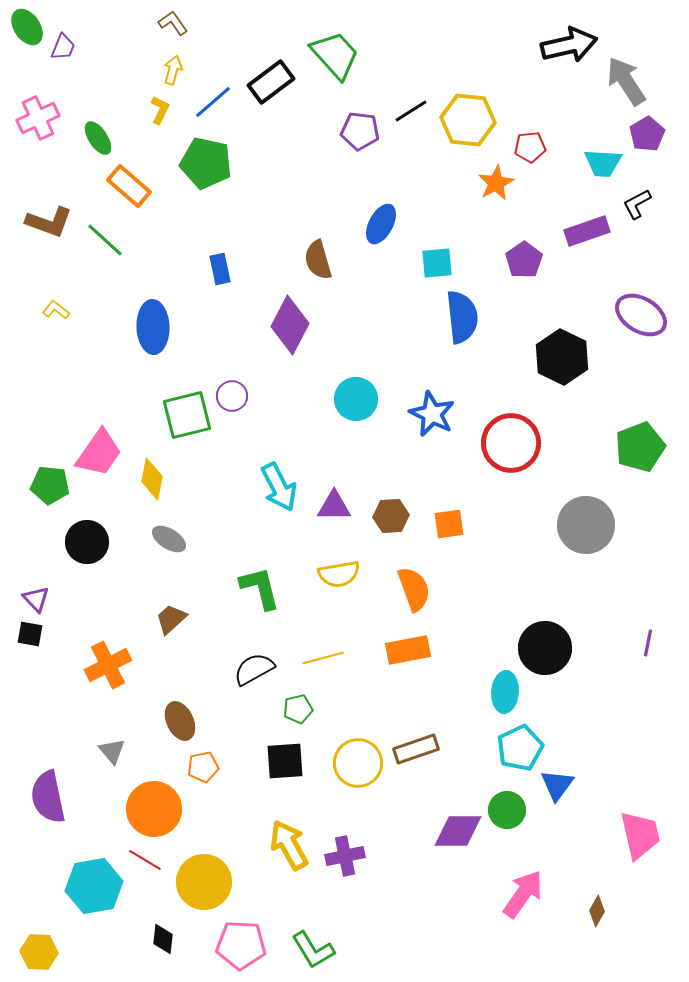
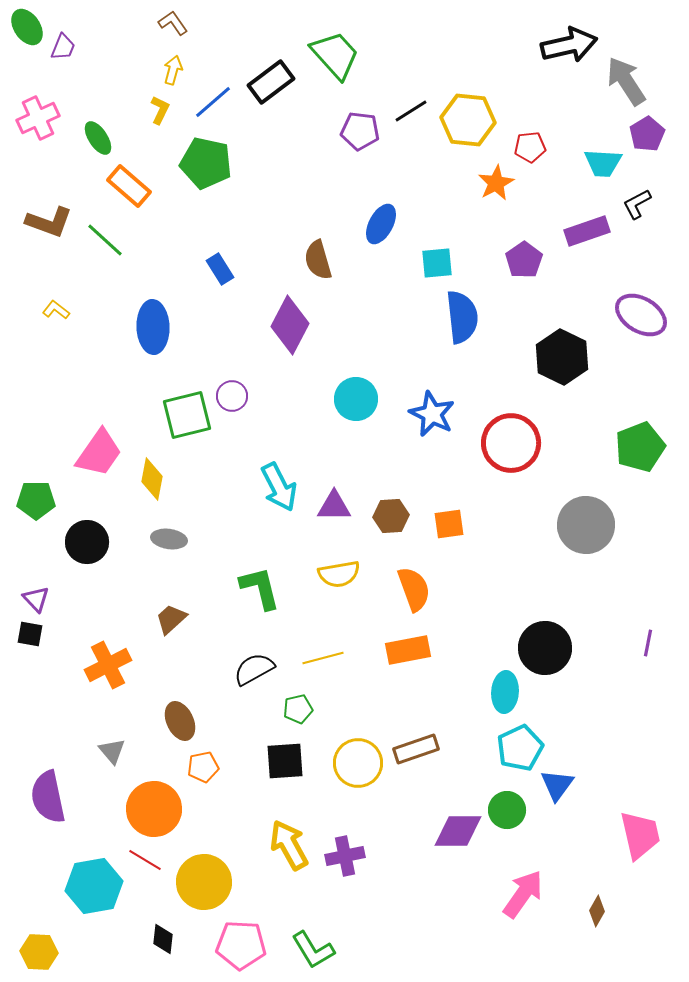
blue rectangle at (220, 269): rotated 20 degrees counterclockwise
green pentagon at (50, 485): moved 14 px left, 15 px down; rotated 6 degrees counterclockwise
gray ellipse at (169, 539): rotated 24 degrees counterclockwise
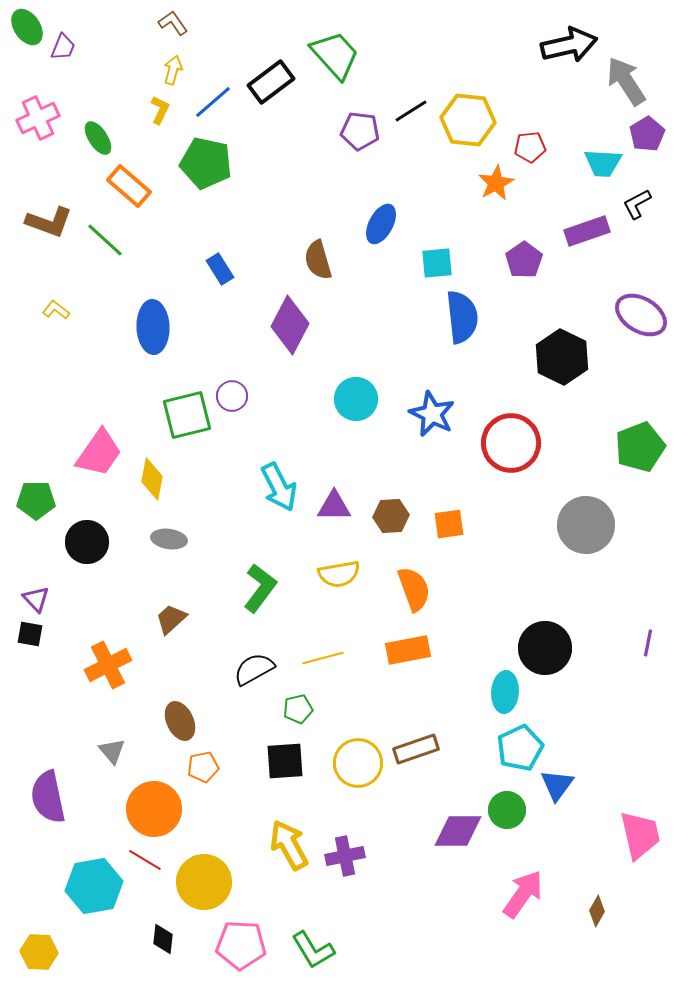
green L-shape at (260, 588): rotated 51 degrees clockwise
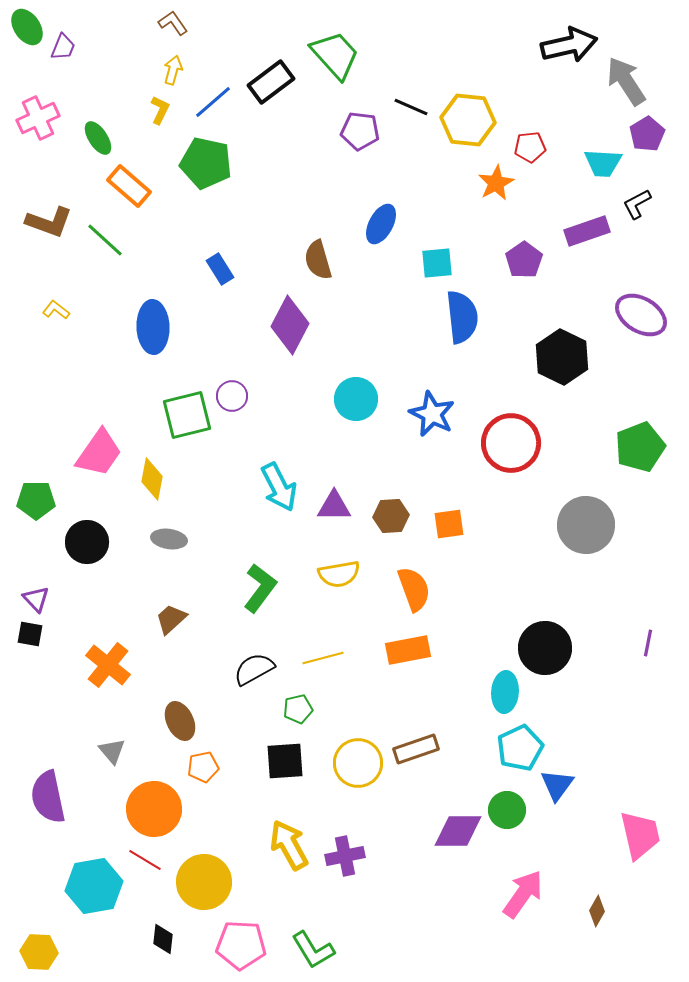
black line at (411, 111): moved 4 px up; rotated 56 degrees clockwise
orange cross at (108, 665): rotated 24 degrees counterclockwise
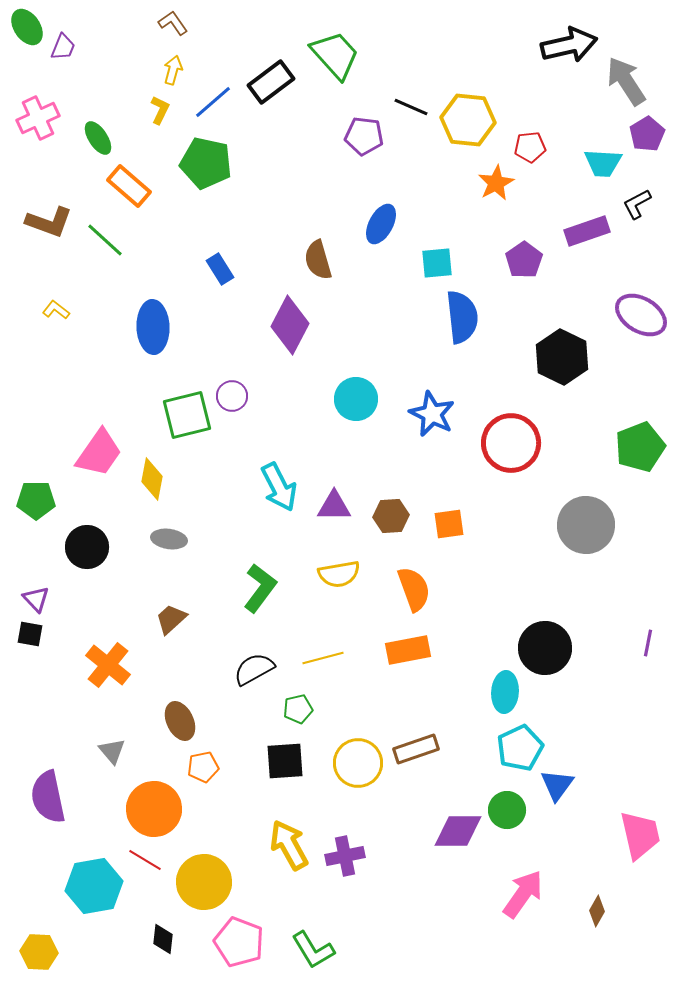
purple pentagon at (360, 131): moved 4 px right, 5 px down
black circle at (87, 542): moved 5 px down
pink pentagon at (241, 945): moved 2 px left, 3 px up; rotated 18 degrees clockwise
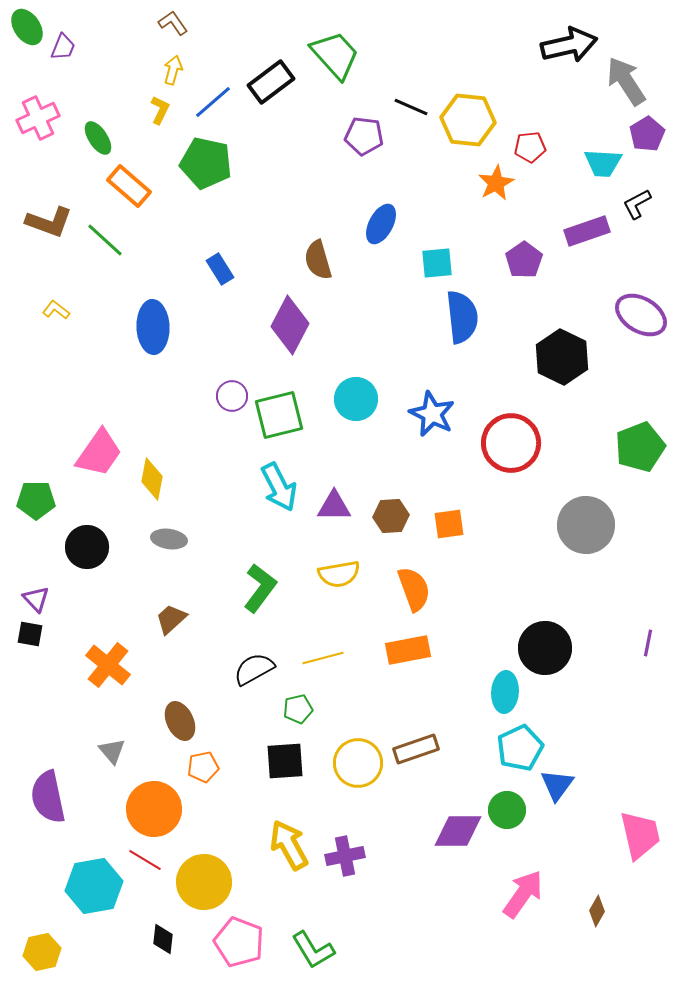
green square at (187, 415): moved 92 px right
yellow hexagon at (39, 952): moved 3 px right; rotated 15 degrees counterclockwise
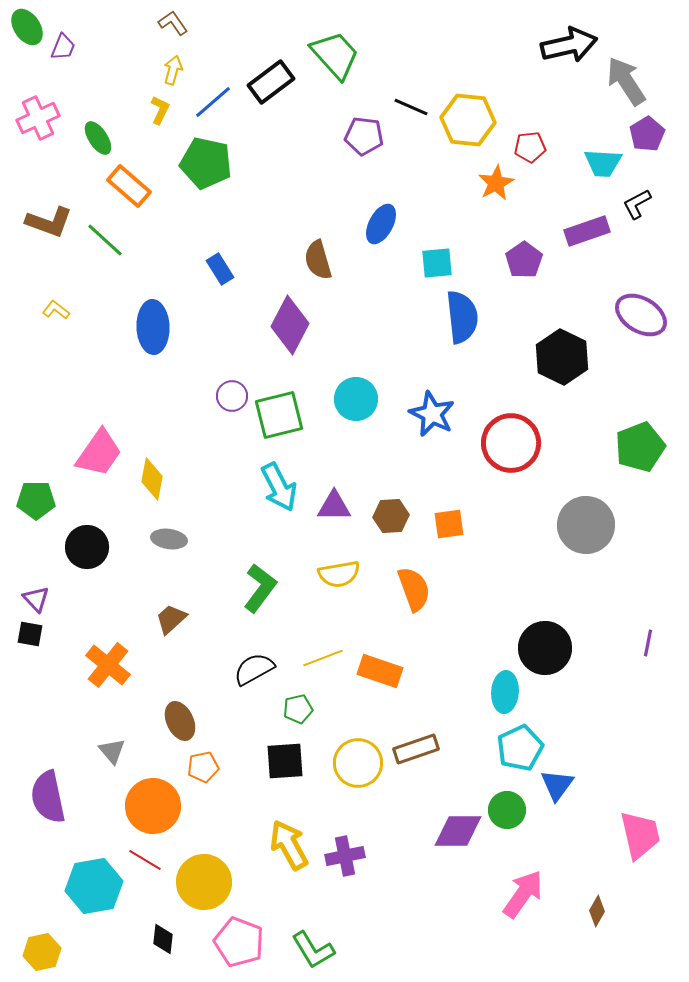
orange rectangle at (408, 650): moved 28 px left, 21 px down; rotated 30 degrees clockwise
yellow line at (323, 658): rotated 6 degrees counterclockwise
orange circle at (154, 809): moved 1 px left, 3 px up
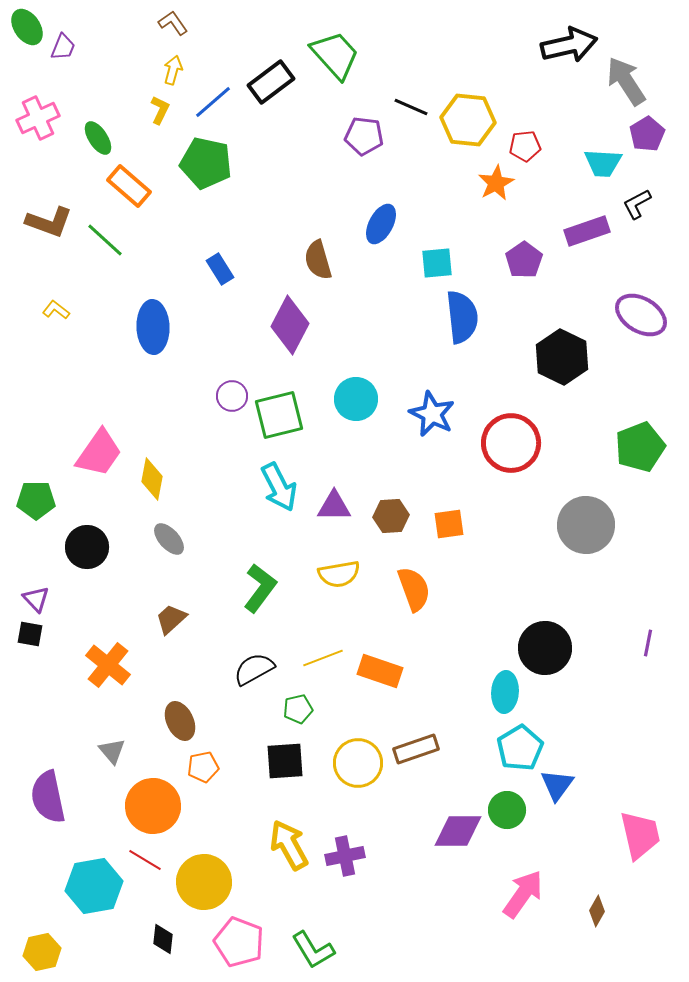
red pentagon at (530, 147): moved 5 px left, 1 px up
gray ellipse at (169, 539): rotated 40 degrees clockwise
cyan pentagon at (520, 748): rotated 6 degrees counterclockwise
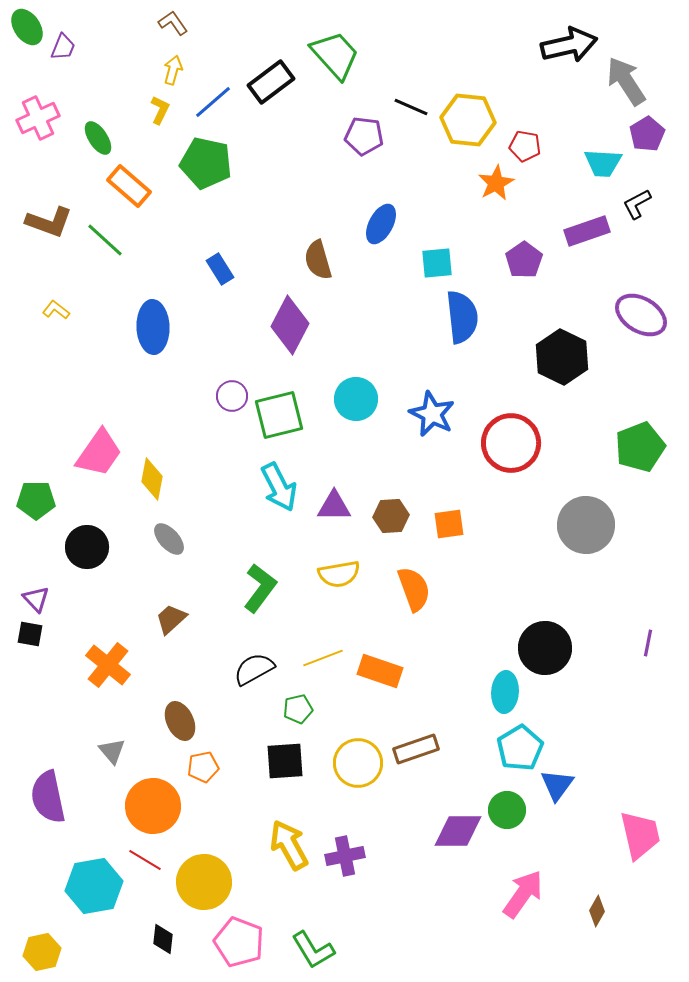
red pentagon at (525, 146): rotated 16 degrees clockwise
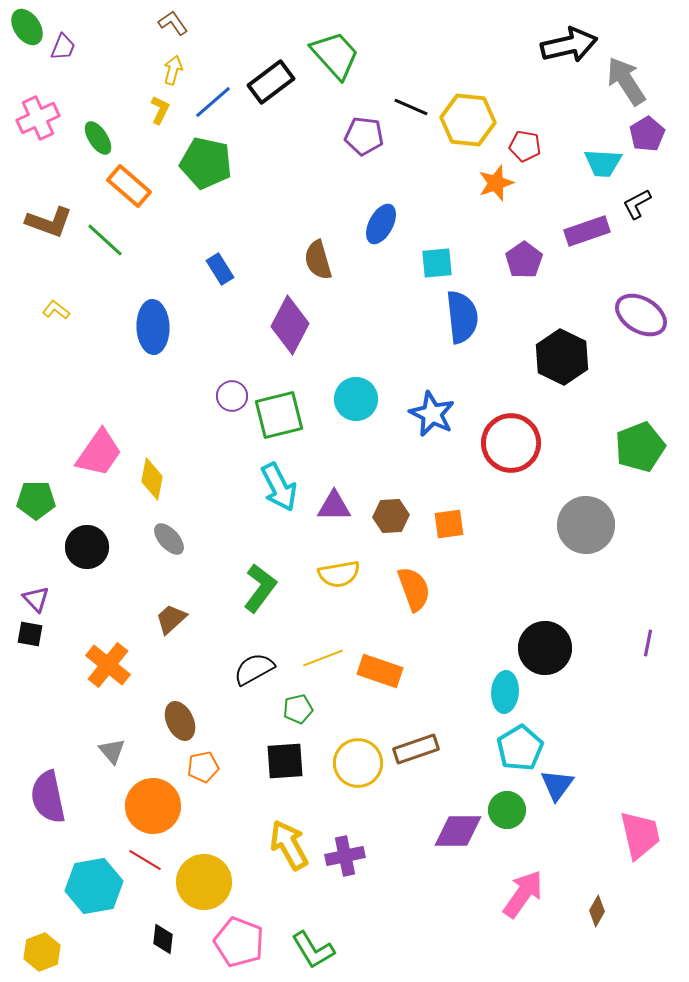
orange star at (496, 183): rotated 9 degrees clockwise
yellow hexagon at (42, 952): rotated 9 degrees counterclockwise
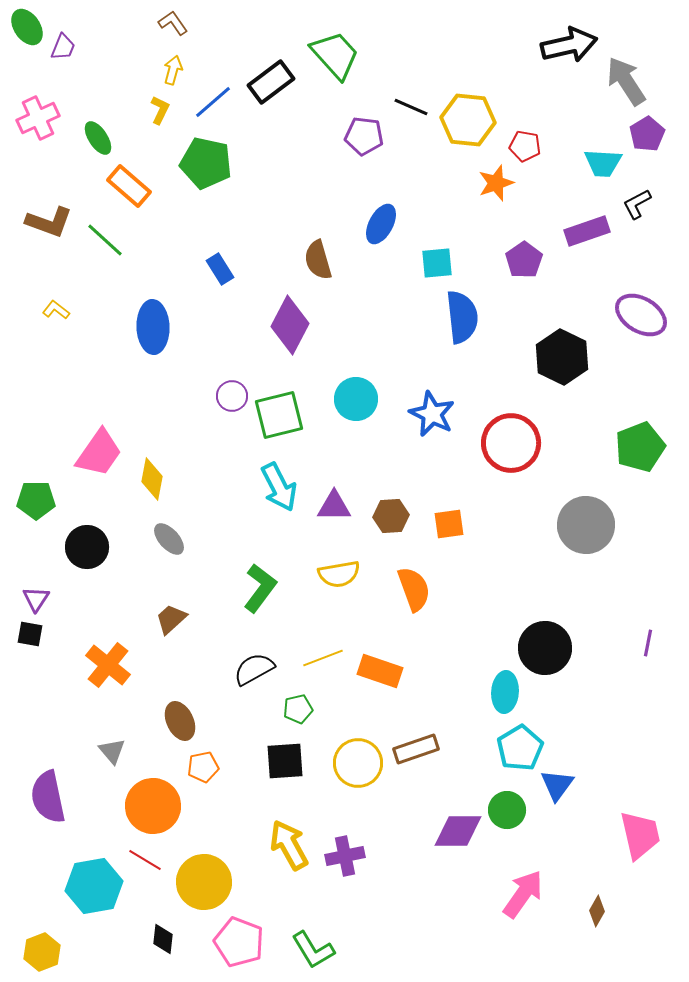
purple triangle at (36, 599): rotated 16 degrees clockwise
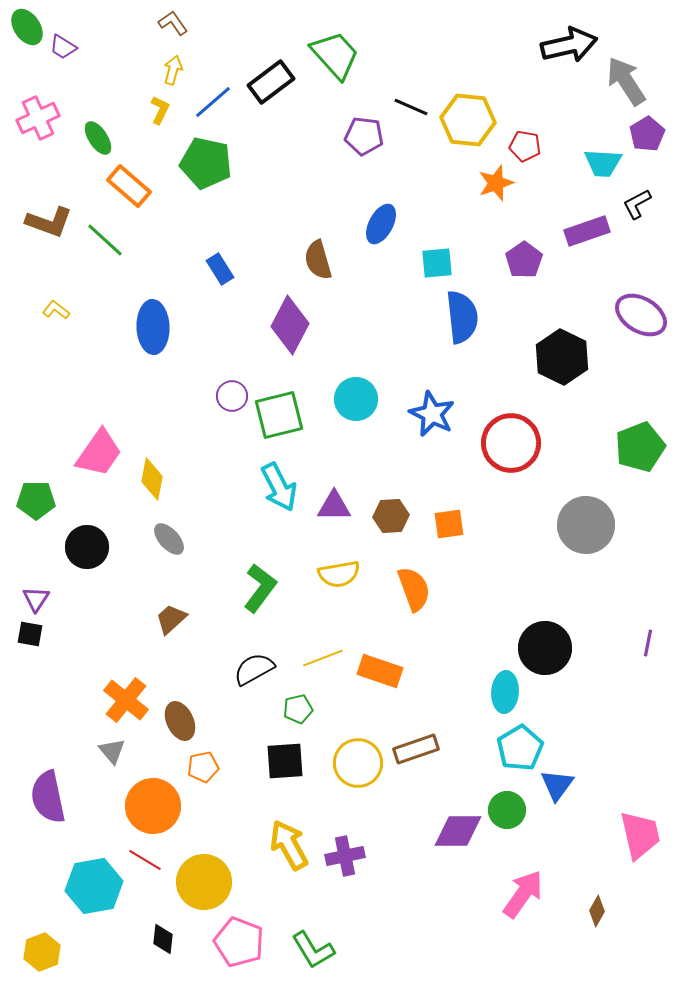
purple trapezoid at (63, 47): rotated 100 degrees clockwise
orange cross at (108, 665): moved 18 px right, 35 px down
